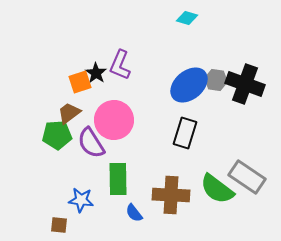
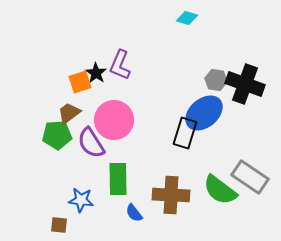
blue ellipse: moved 15 px right, 28 px down
gray rectangle: moved 3 px right
green semicircle: moved 3 px right, 1 px down
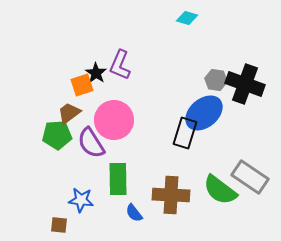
orange square: moved 2 px right, 3 px down
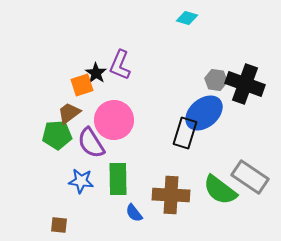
blue star: moved 19 px up
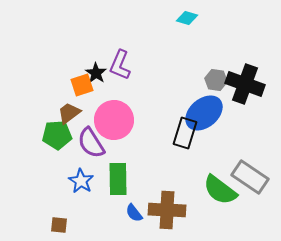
blue star: rotated 25 degrees clockwise
brown cross: moved 4 px left, 15 px down
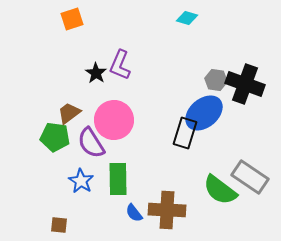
orange square: moved 10 px left, 66 px up
green pentagon: moved 2 px left, 2 px down; rotated 12 degrees clockwise
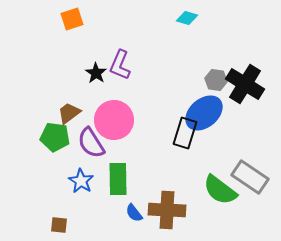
black cross: rotated 12 degrees clockwise
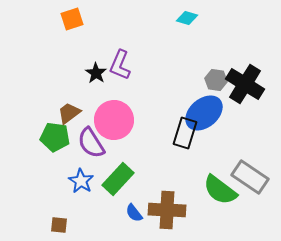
green rectangle: rotated 44 degrees clockwise
